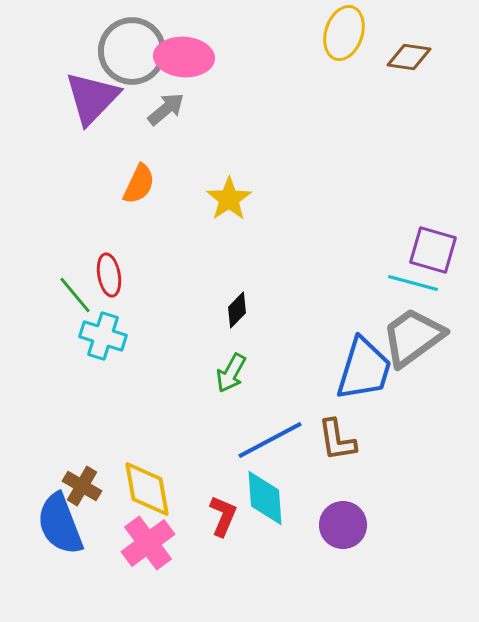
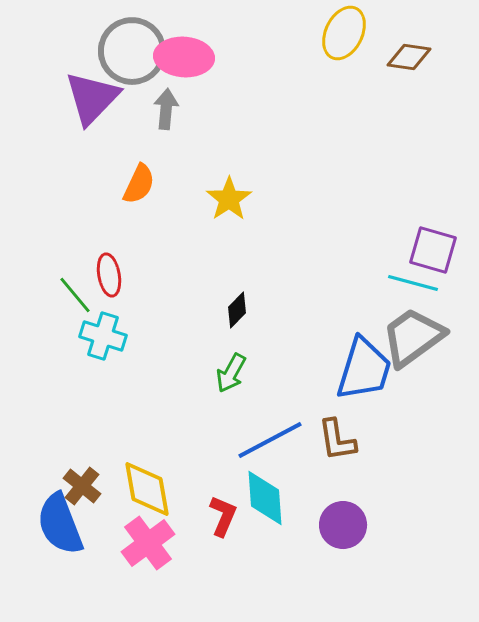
yellow ellipse: rotated 8 degrees clockwise
gray arrow: rotated 45 degrees counterclockwise
brown cross: rotated 9 degrees clockwise
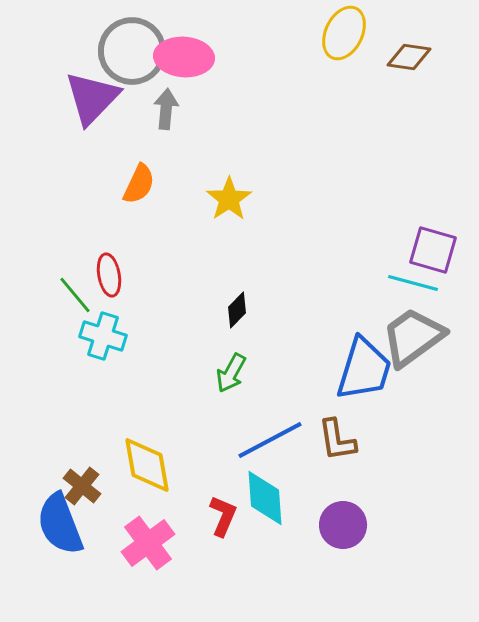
yellow diamond: moved 24 px up
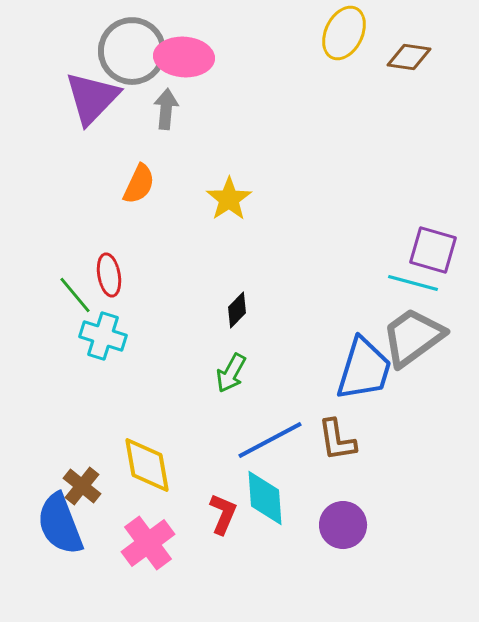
red L-shape: moved 2 px up
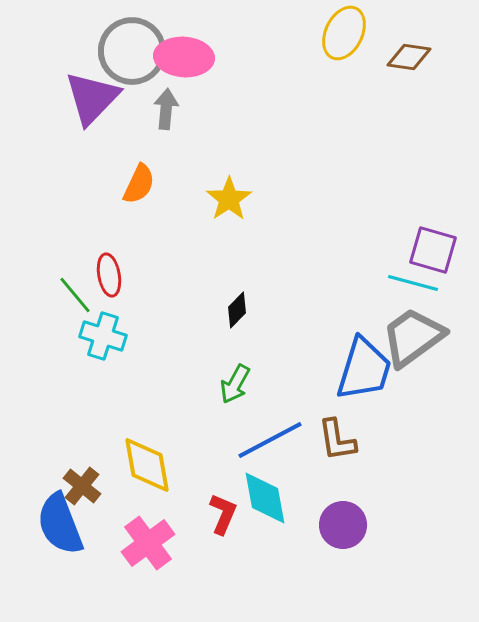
green arrow: moved 4 px right, 11 px down
cyan diamond: rotated 6 degrees counterclockwise
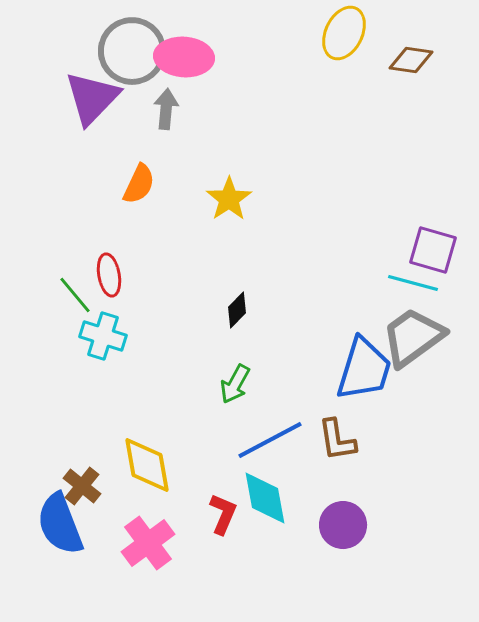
brown diamond: moved 2 px right, 3 px down
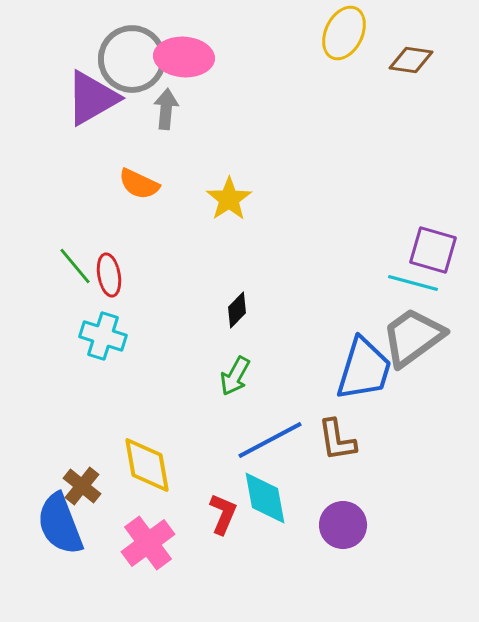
gray circle: moved 8 px down
purple triangle: rotated 16 degrees clockwise
orange semicircle: rotated 90 degrees clockwise
green line: moved 29 px up
green arrow: moved 8 px up
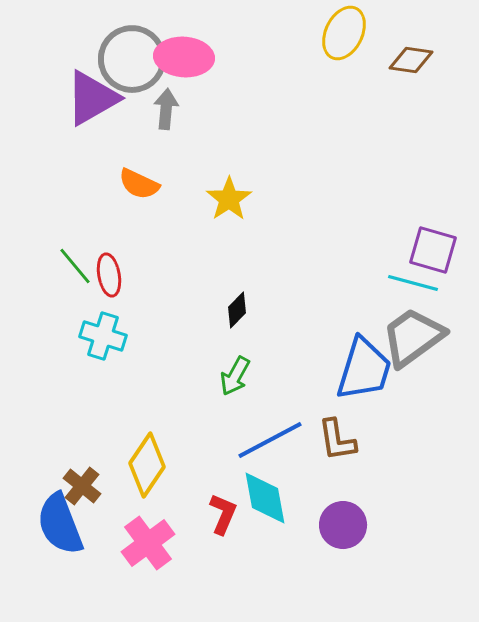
yellow diamond: rotated 44 degrees clockwise
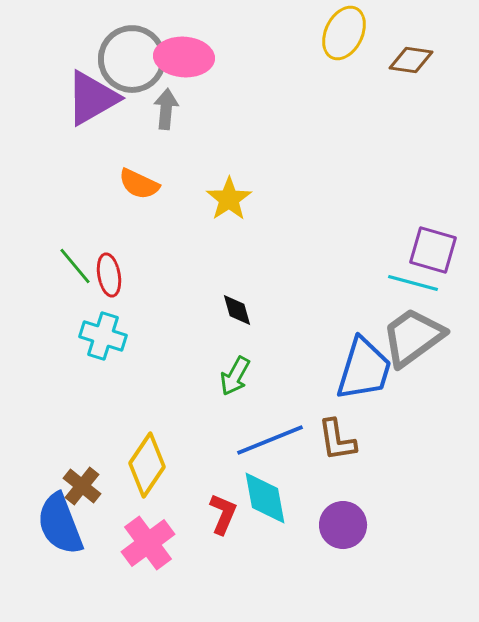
black diamond: rotated 60 degrees counterclockwise
blue line: rotated 6 degrees clockwise
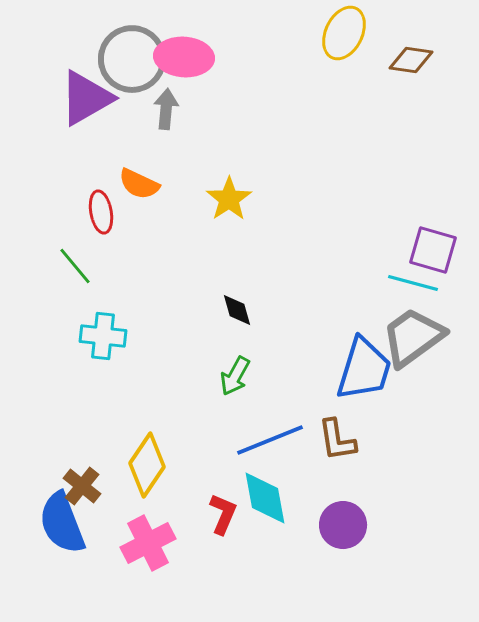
purple triangle: moved 6 px left
red ellipse: moved 8 px left, 63 px up
cyan cross: rotated 12 degrees counterclockwise
blue semicircle: moved 2 px right, 1 px up
pink cross: rotated 10 degrees clockwise
